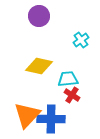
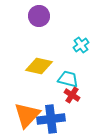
cyan cross: moved 5 px down
cyan trapezoid: rotated 20 degrees clockwise
blue cross: rotated 8 degrees counterclockwise
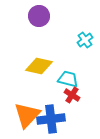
cyan cross: moved 4 px right, 5 px up
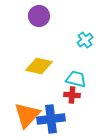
cyan trapezoid: moved 8 px right
red cross: rotated 28 degrees counterclockwise
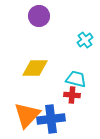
yellow diamond: moved 4 px left, 2 px down; rotated 12 degrees counterclockwise
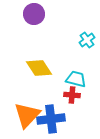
purple circle: moved 5 px left, 2 px up
cyan cross: moved 2 px right
yellow diamond: moved 4 px right; rotated 56 degrees clockwise
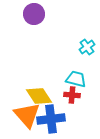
cyan cross: moved 7 px down
yellow diamond: moved 28 px down
orange triangle: rotated 24 degrees counterclockwise
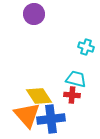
cyan cross: moved 1 px left; rotated 35 degrees counterclockwise
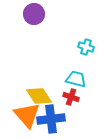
red cross: moved 1 px left, 2 px down; rotated 14 degrees clockwise
